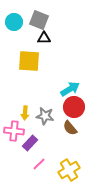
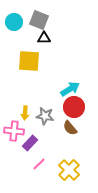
yellow cross: rotated 15 degrees counterclockwise
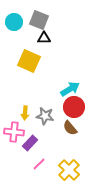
yellow square: rotated 20 degrees clockwise
pink cross: moved 1 px down
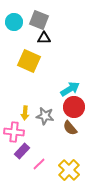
purple rectangle: moved 8 px left, 8 px down
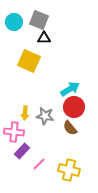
yellow cross: rotated 30 degrees counterclockwise
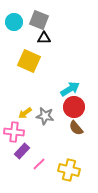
yellow arrow: rotated 48 degrees clockwise
brown semicircle: moved 6 px right
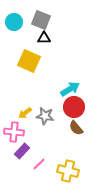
gray square: moved 2 px right
yellow cross: moved 1 px left, 1 px down
